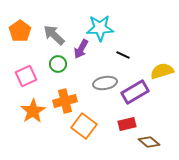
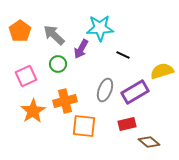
gray ellipse: moved 7 px down; rotated 60 degrees counterclockwise
orange square: rotated 30 degrees counterclockwise
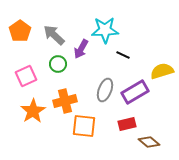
cyan star: moved 5 px right, 2 px down
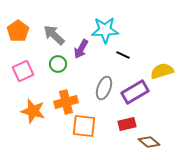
orange pentagon: moved 2 px left
pink square: moved 3 px left, 5 px up
gray ellipse: moved 1 px left, 2 px up
orange cross: moved 1 px right, 1 px down
orange star: rotated 25 degrees counterclockwise
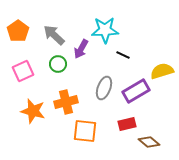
purple rectangle: moved 1 px right, 1 px up
orange square: moved 1 px right, 5 px down
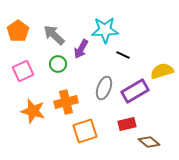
purple rectangle: moved 1 px left
orange square: rotated 25 degrees counterclockwise
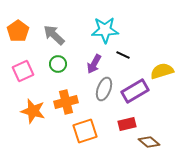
purple arrow: moved 13 px right, 15 px down
gray ellipse: moved 1 px down
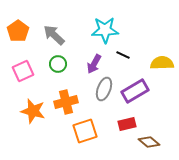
yellow semicircle: moved 8 px up; rotated 15 degrees clockwise
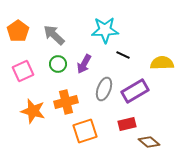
purple arrow: moved 10 px left
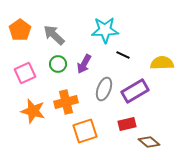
orange pentagon: moved 2 px right, 1 px up
pink square: moved 2 px right, 2 px down
